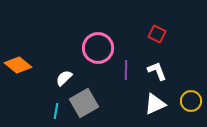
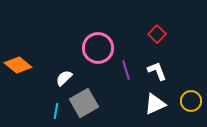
red square: rotated 18 degrees clockwise
purple line: rotated 18 degrees counterclockwise
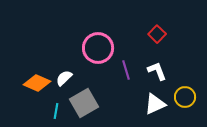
orange diamond: moved 19 px right, 18 px down; rotated 16 degrees counterclockwise
yellow circle: moved 6 px left, 4 px up
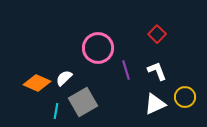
gray square: moved 1 px left, 1 px up
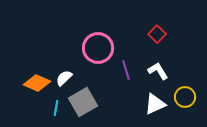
white L-shape: moved 1 px right; rotated 10 degrees counterclockwise
cyan line: moved 3 px up
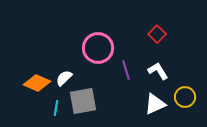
gray square: moved 1 px up; rotated 20 degrees clockwise
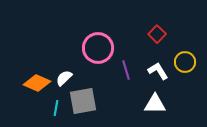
yellow circle: moved 35 px up
white triangle: rotated 25 degrees clockwise
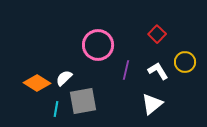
pink circle: moved 3 px up
purple line: rotated 30 degrees clockwise
orange diamond: rotated 8 degrees clockwise
white triangle: moved 3 px left; rotated 40 degrees counterclockwise
cyan line: moved 1 px down
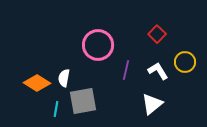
white semicircle: rotated 36 degrees counterclockwise
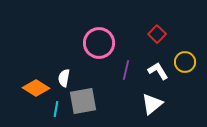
pink circle: moved 1 px right, 2 px up
orange diamond: moved 1 px left, 5 px down
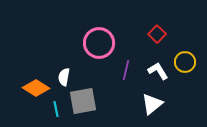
white semicircle: moved 1 px up
cyan line: rotated 21 degrees counterclockwise
